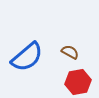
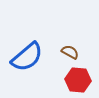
red hexagon: moved 2 px up; rotated 15 degrees clockwise
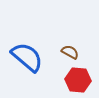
blue semicircle: rotated 100 degrees counterclockwise
